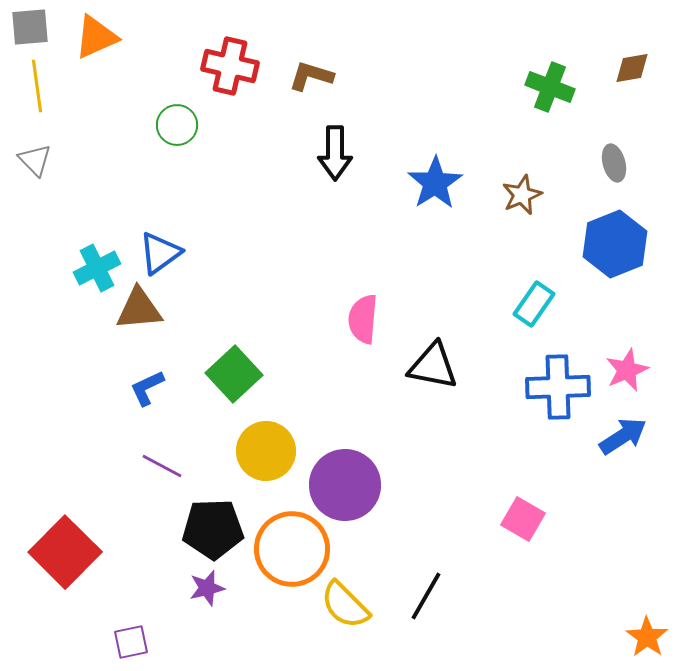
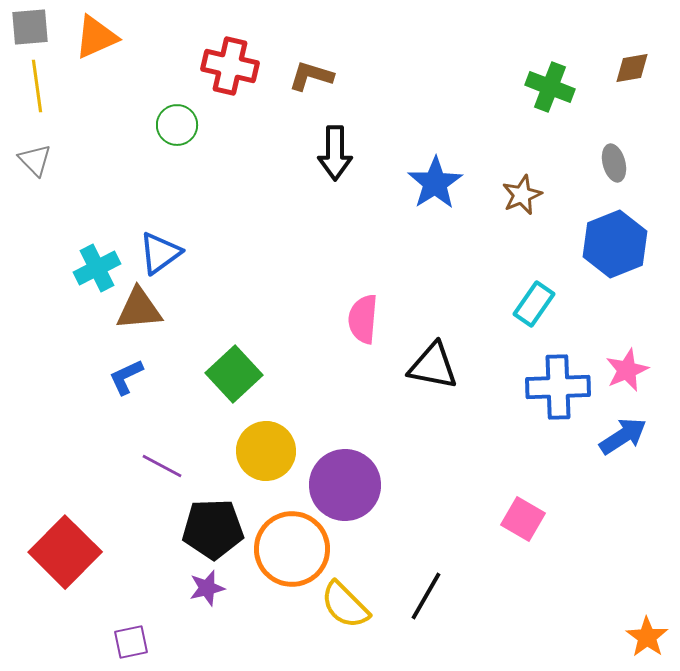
blue L-shape: moved 21 px left, 11 px up
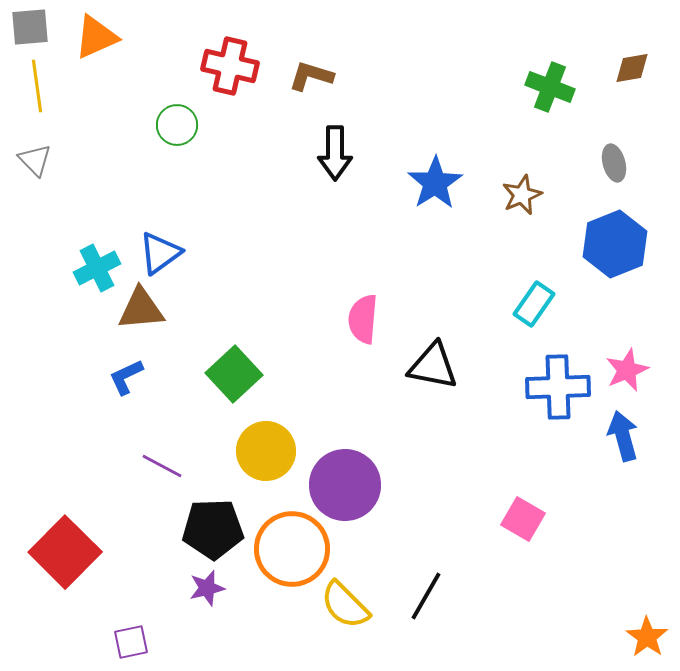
brown triangle: moved 2 px right
blue arrow: rotated 72 degrees counterclockwise
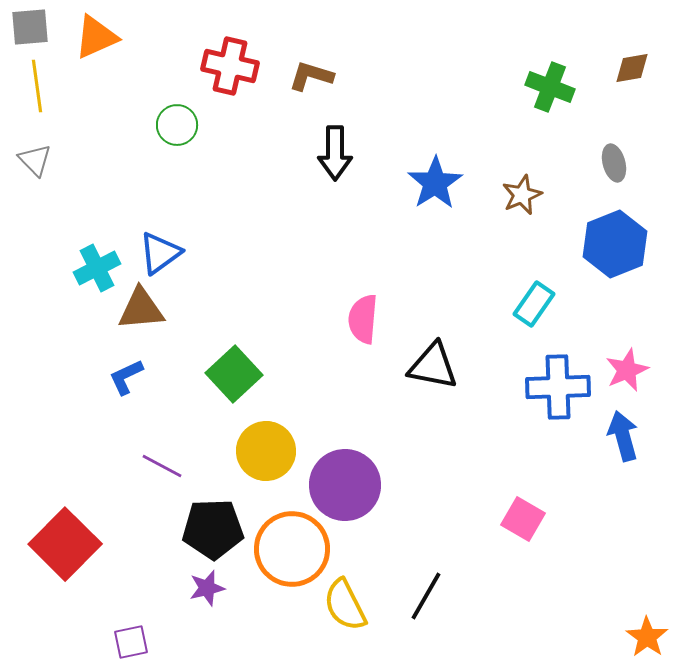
red square: moved 8 px up
yellow semicircle: rotated 18 degrees clockwise
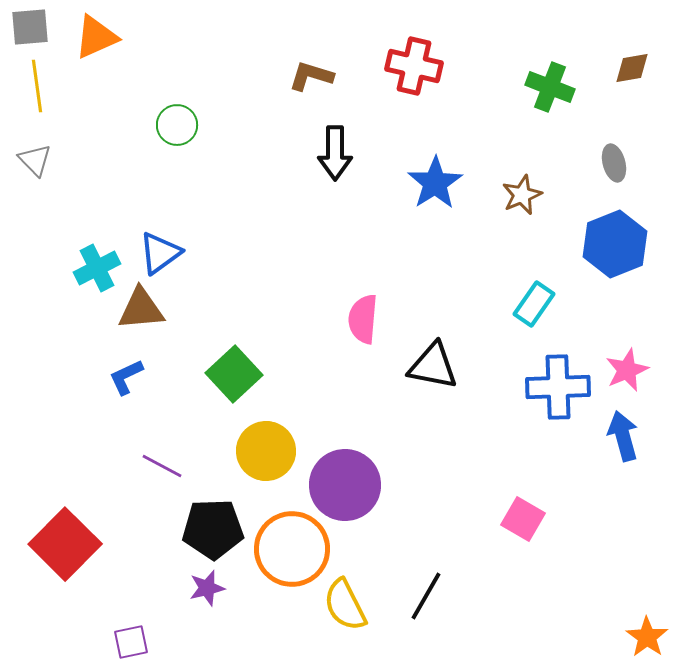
red cross: moved 184 px right
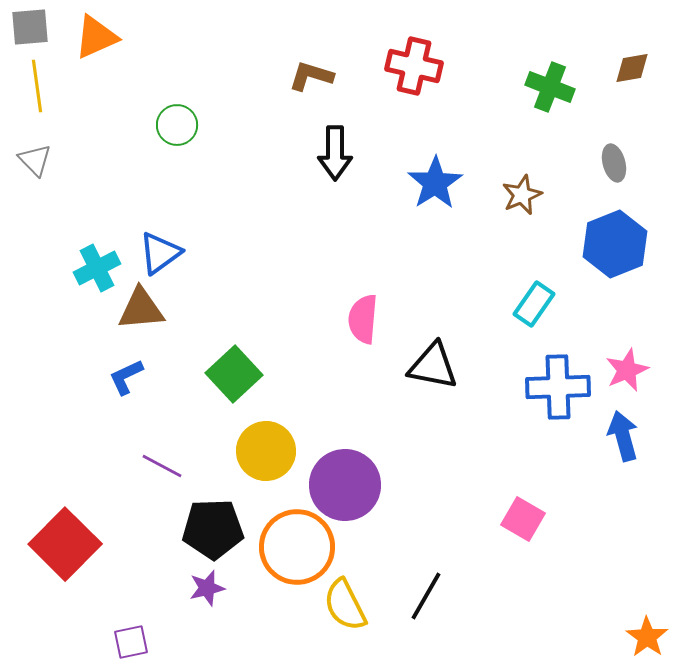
orange circle: moved 5 px right, 2 px up
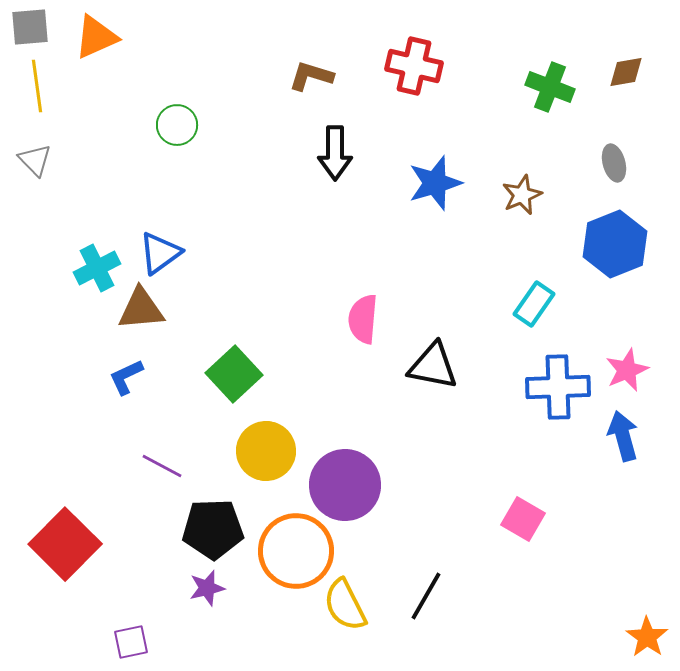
brown diamond: moved 6 px left, 4 px down
blue star: rotated 16 degrees clockwise
orange circle: moved 1 px left, 4 px down
